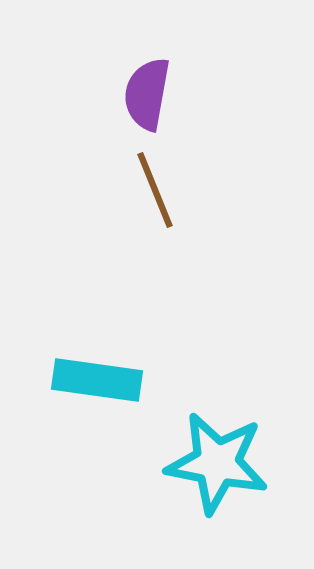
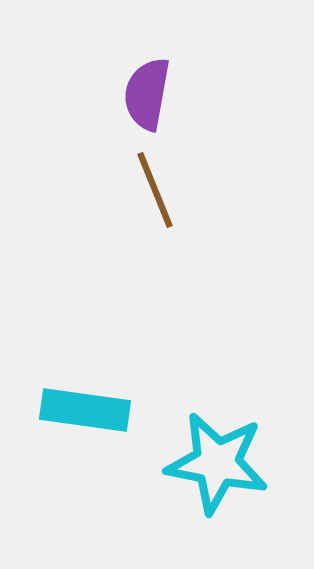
cyan rectangle: moved 12 px left, 30 px down
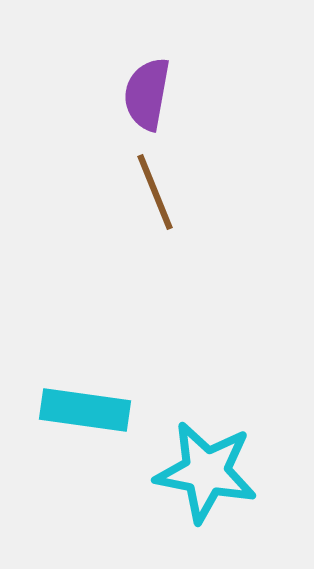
brown line: moved 2 px down
cyan star: moved 11 px left, 9 px down
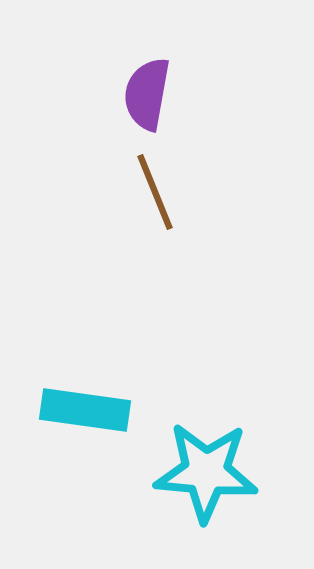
cyan star: rotated 6 degrees counterclockwise
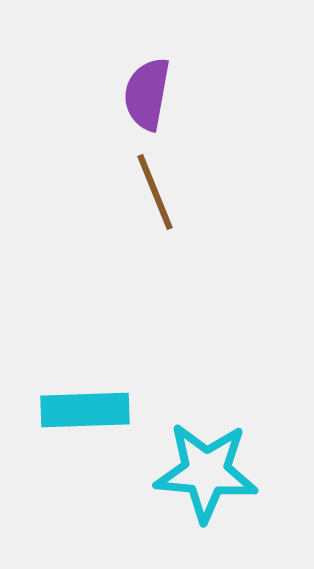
cyan rectangle: rotated 10 degrees counterclockwise
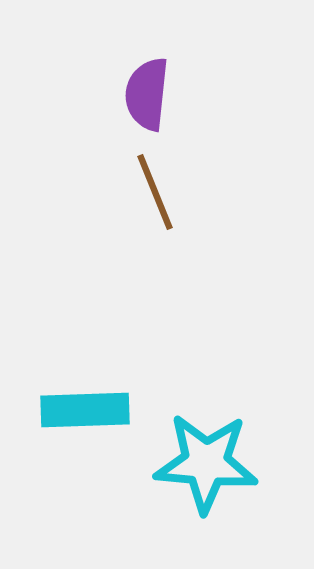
purple semicircle: rotated 4 degrees counterclockwise
cyan star: moved 9 px up
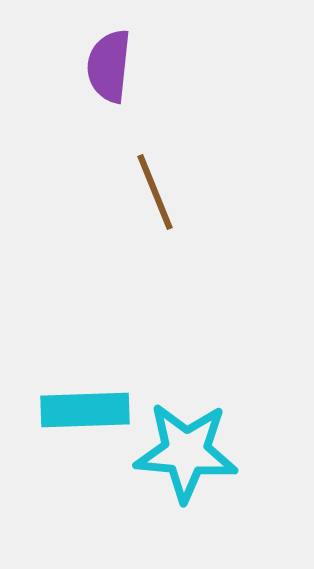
purple semicircle: moved 38 px left, 28 px up
cyan star: moved 20 px left, 11 px up
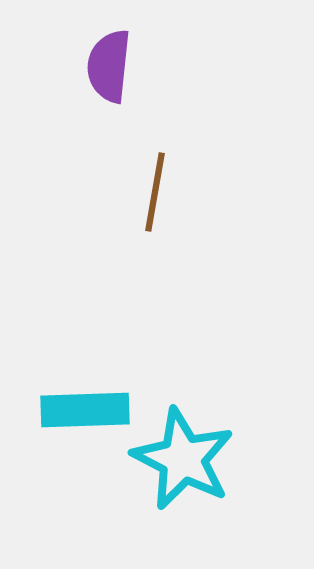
brown line: rotated 32 degrees clockwise
cyan star: moved 3 px left, 7 px down; rotated 22 degrees clockwise
